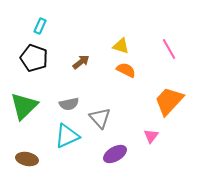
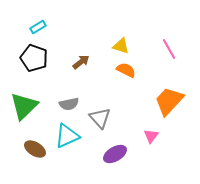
cyan rectangle: moved 2 px left, 1 px down; rotated 35 degrees clockwise
brown ellipse: moved 8 px right, 10 px up; rotated 20 degrees clockwise
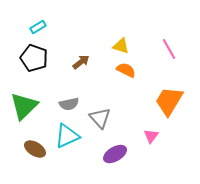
orange trapezoid: rotated 12 degrees counterclockwise
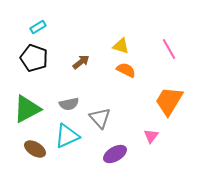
green triangle: moved 3 px right, 3 px down; rotated 16 degrees clockwise
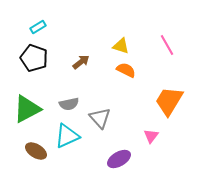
pink line: moved 2 px left, 4 px up
brown ellipse: moved 1 px right, 2 px down
purple ellipse: moved 4 px right, 5 px down
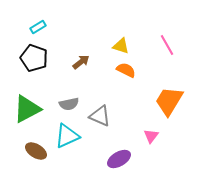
gray triangle: moved 2 px up; rotated 25 degrees counterclockwise
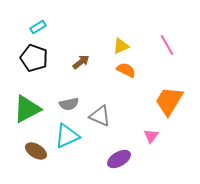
yellow triangle: rotated 42 degrees counterclockwise
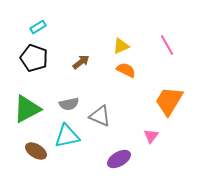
cyan triangle: rotated 12 degrees clockwise
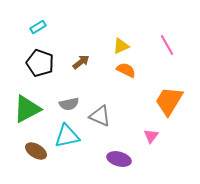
black pentagon: moved 6 px right, 5 px down
purple ellipse: rotated 45 degrees clockwise
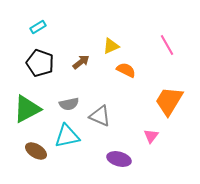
yellow triangle: moved 10 px left
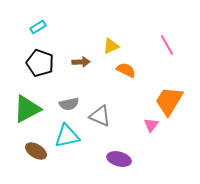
brown arrow: rotated 36 degrees clockwise
pink triangle: moved 11 px up
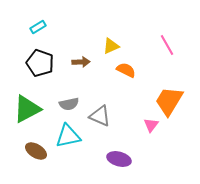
cyan triangle: moved 1 px right
